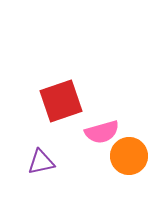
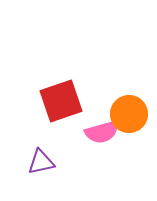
orange circle: moved 42 px up
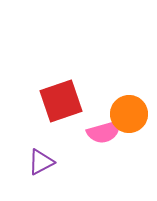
pink semicircle: moved 2 px right
purple triangle: rotated 16 degrees counterclockwise
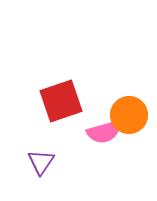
orange circle: moved 1 px down
purple triangle: rotated 28 degrees counterclockwise
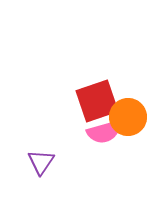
red square: moved 36 px right
orange circle: moved 1 px left, 2 px down
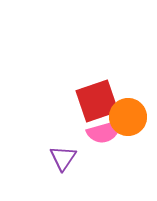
purple triangle: moved 22 px right, 4 px up
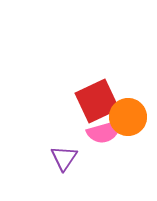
red square: rotated 6 degrees counterclockwise
purple triangle: moved 1 px right
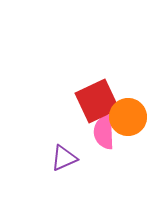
pink semicircle: rotated 104 degrees clockwise
purple triangle: rotated 32 degrees clockwise
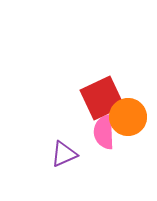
red square: moved 5 px right, 3 px up
purple triangle: moved 4 px up
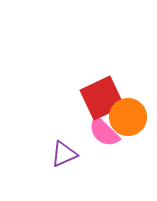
pink semicircle: rotated 44 degrees counterclockwise
